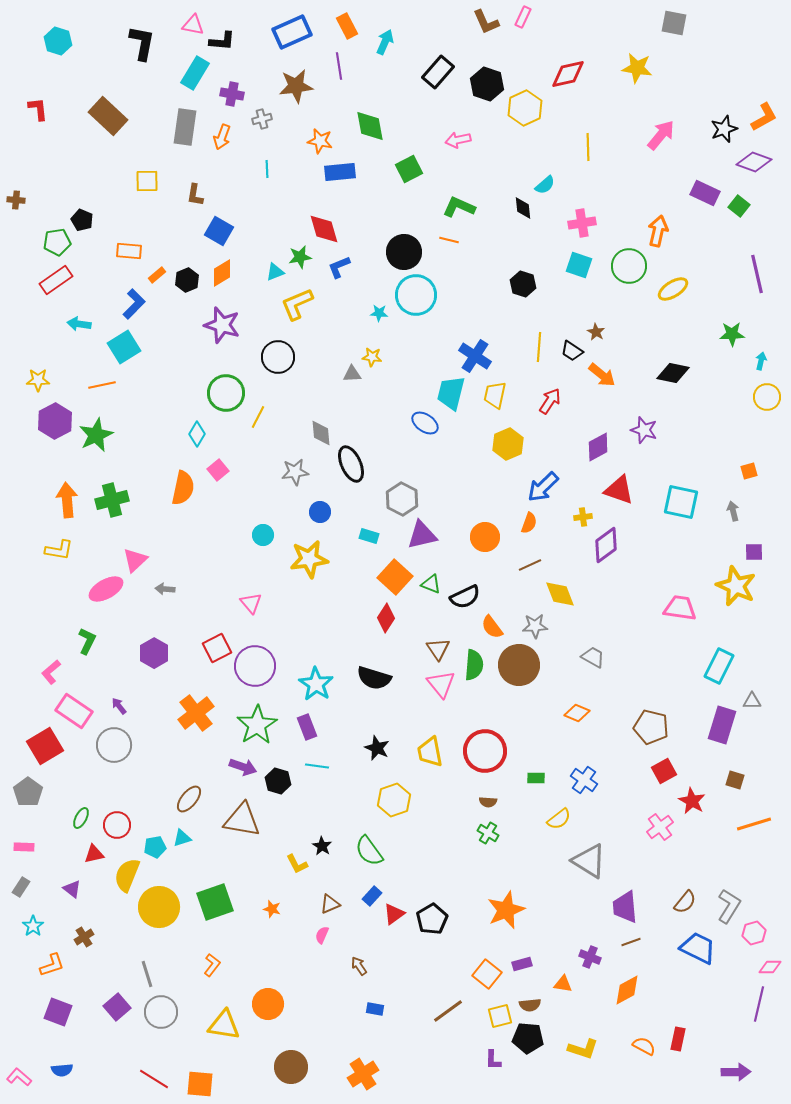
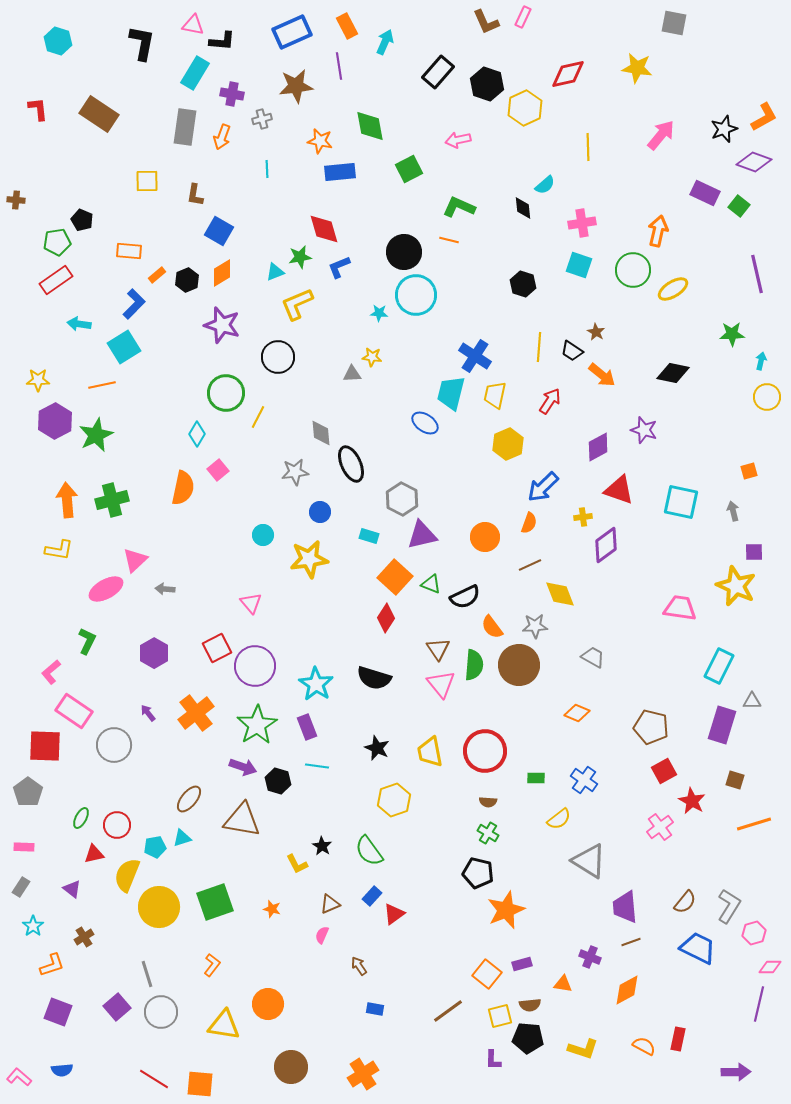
brown rectangle at (108, 116): moved 9 px left, 2 px up; rotated 9 degrees counterclockwise
green circle at (629, 266): moved 4 px right, 4 px down
purple arrow at (119, 706): moved 29 px right, 7 px down
red square at (45, 746): rotated 33 degrees clockwise
black pentagon at (432, 919): moved 46 px right, 46 px up; rotated 28 degrees counterclockwise
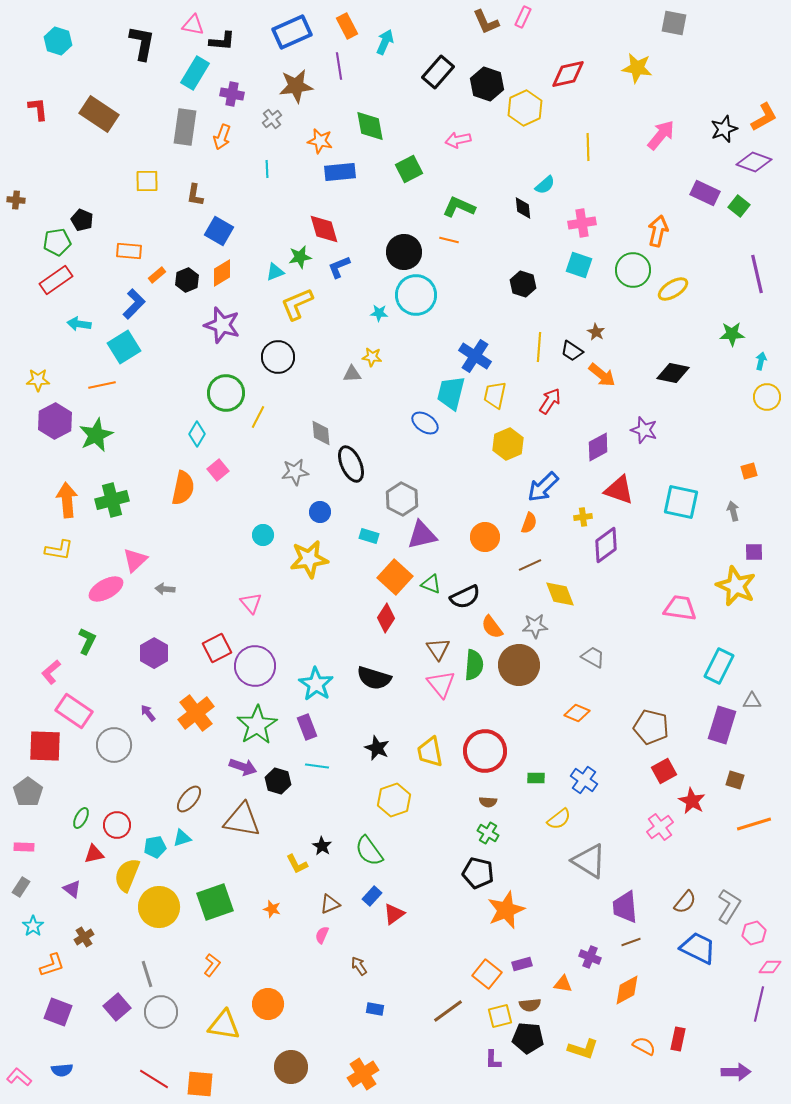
gray cross at (262, 119): moved 10 px right; rotated 24 degrees counterclockwise
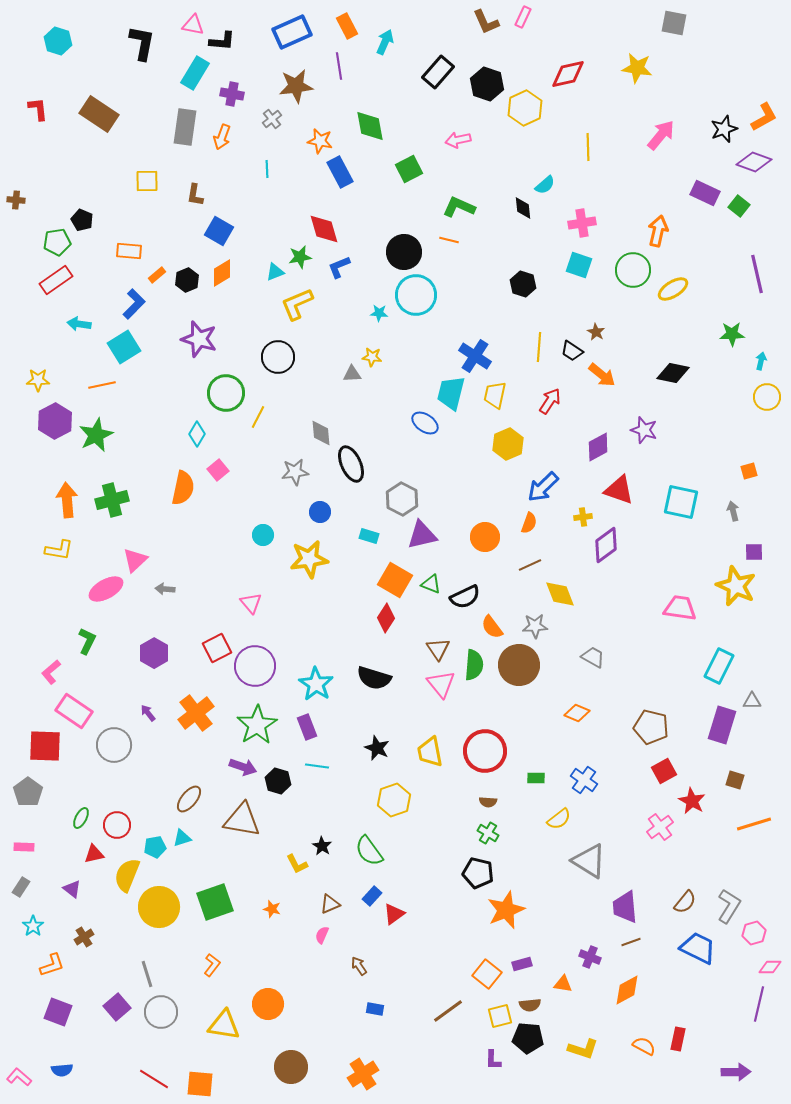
blue rectangle at (340, 172): rotated 68 degrees clockwise
purple star at (222, 325): moved 23 px left, 14 px down
orange square at (395, 577): moved 3 px down; rotated 12 degrees counterclockwise
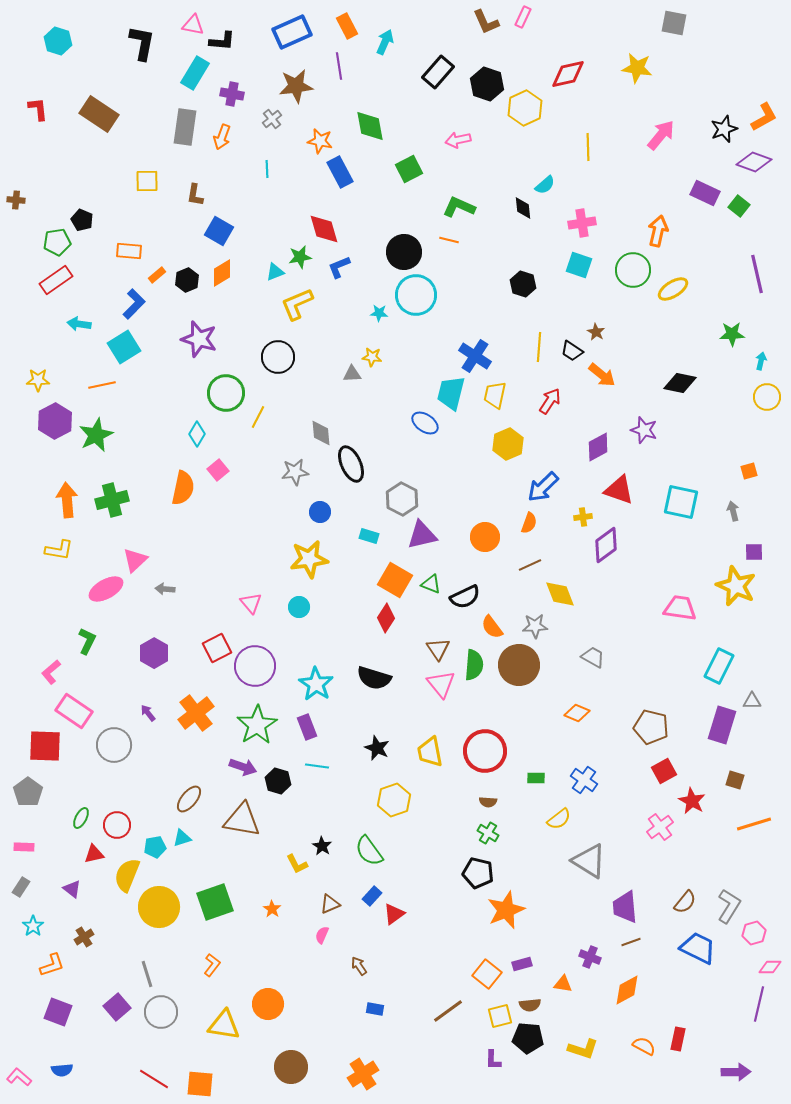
black diamond at (673, 373): moved 7 px right, 10 px down
cyan circle at (263, 535): moved 36 px right, 72 px down
orange star at (272, 909): rotated 18 degrees clockwise
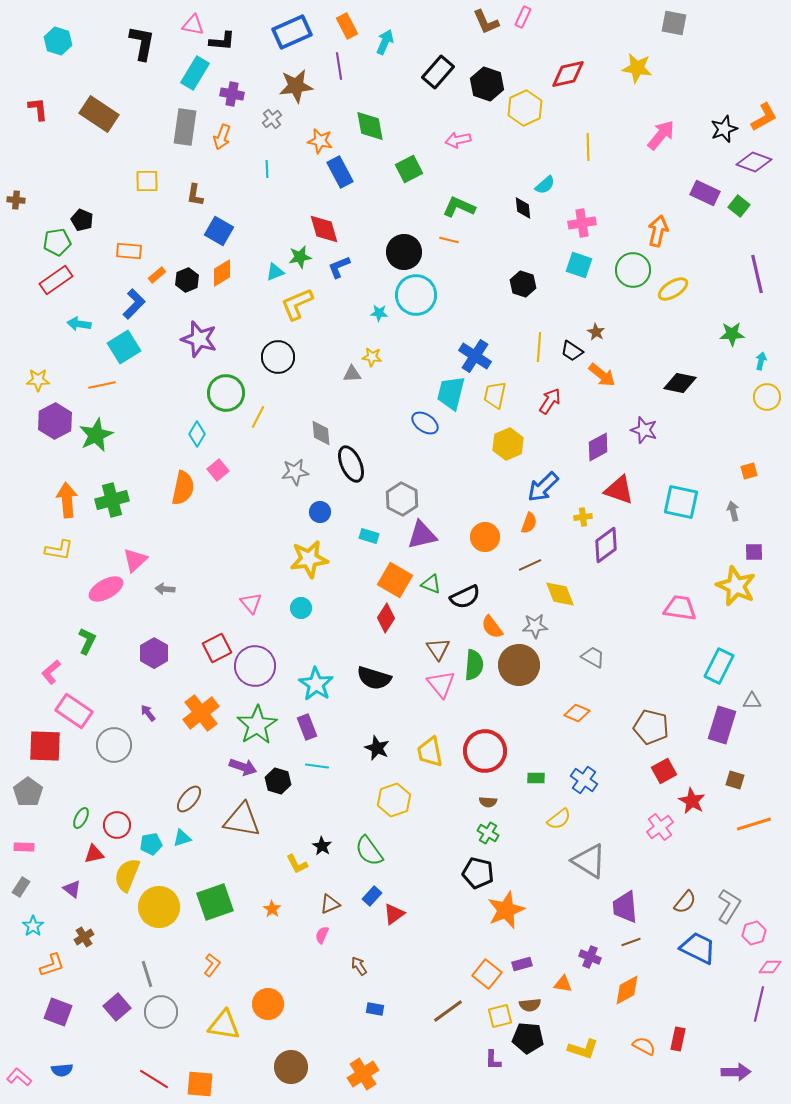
cyan circle at (299, 607): moved 2 px right, 1 px down
orange cross at (196, 713): moved 5 px right
cyan pentagon at (155, 847): moved 4 px left, 3 px up
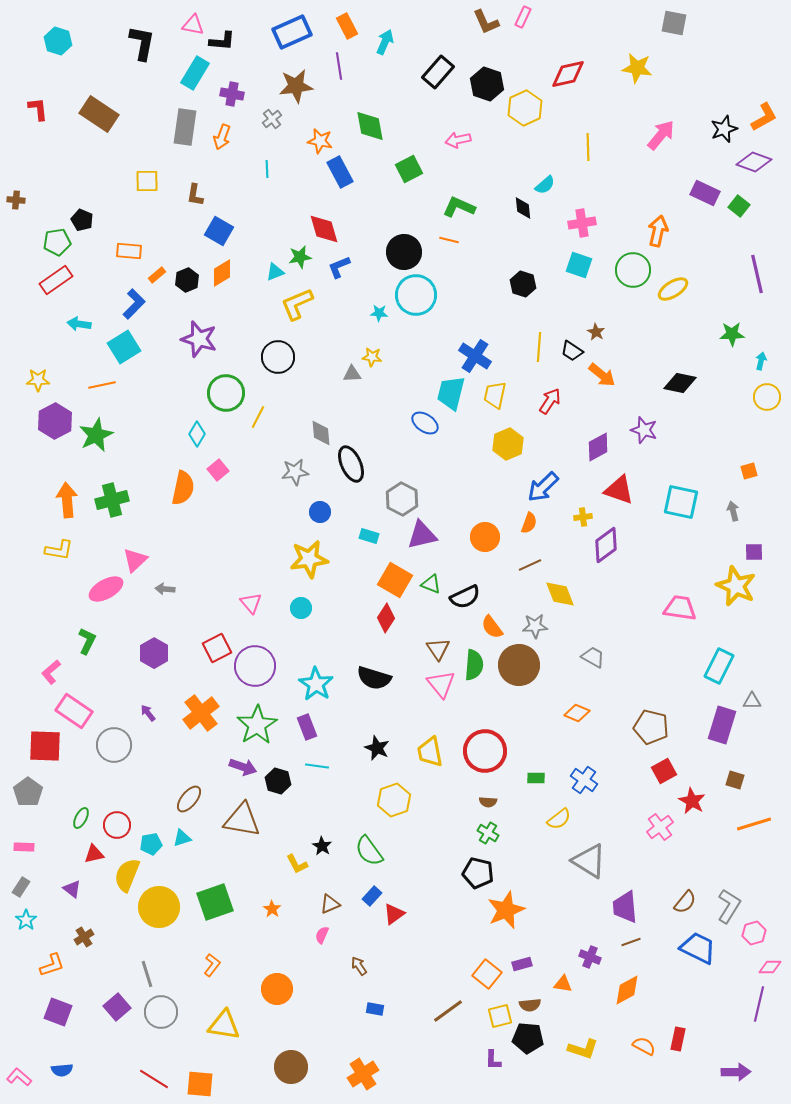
cyan star at (33, 926): moved 7 px left, 6 px up
orange circle at (268, 1004): moved 9 px right, 15 px up
